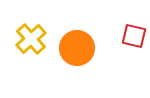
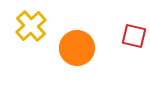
yellow cross: moved 13 px up
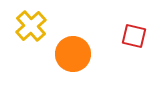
orange circle: moved 4 px left, 6 px down
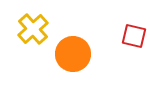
yellow cross: moved 2 px right, 3 px down
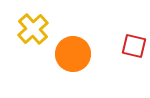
red square: moved 10 px down
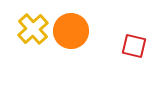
orange circle: moved 2 px left, 23 px up
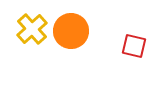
yellow cross: moved 1 px left
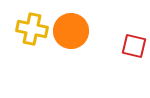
yellow cross: rotated 36 degrees counterclockwise
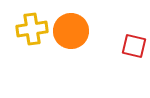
yellow cross: rotated 20 degrees counterclockwise
